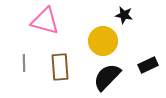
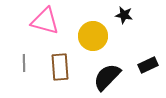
yellow circle: moved 10 px left, 5 px up
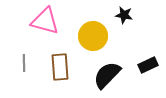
black semicircle: moved 2 px up
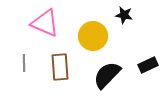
pink triangle: moved 2 px down; rotated 8 degrees clockwise
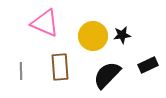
black star: moved 2 px left, 20 px down; rotated 18 degrees counterclockwise
gray line: moved 3 px left, 8 px down
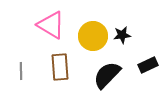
pink triangle: moved 6 px right, 2 px down; rotated 8 degrees clockwise
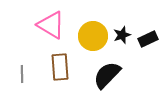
black star: rotated 12 degrees counterclockwise
black rectangle: moved 26 px up
gray line: moved 1 px right, 3 px down
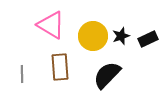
black star: moved 1 px left, 1 px down
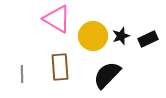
pink triangle: moved 6 px right, 6 px up
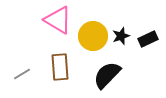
pink triangle: moved 1 px right, 1 px down
gray line: rotated 60 degrees clockwise
